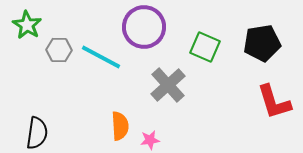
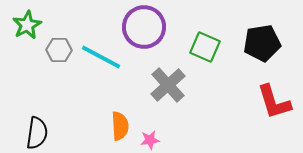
green star: rotated 12 degrees clockwise
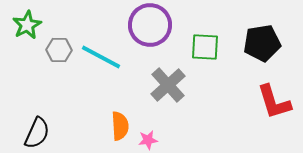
purple circle: moved 6 px right, 2 px up
green square: rotated 20 degrees counterclockwise
black semicircle: rotated 16 degrees clockwise
pink star: moved 2 px left
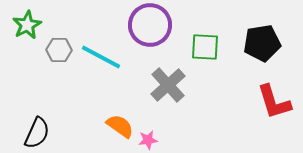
orange semicircle: rotated 52 degrees counterclockwise
